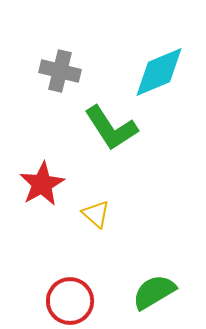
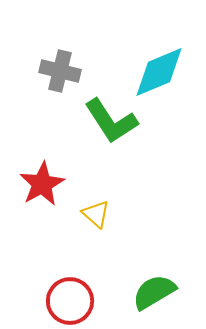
green L-shape: moved 7 px up
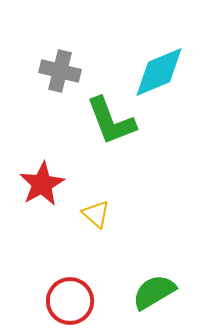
green L-shape: rotated 12 degrees clockwise
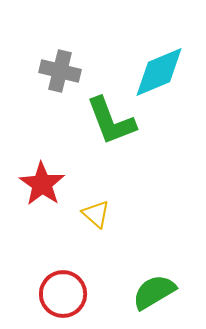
red star: rotated 9 degrees counterclockwise
red circle: moved 7 px left, 7 px up
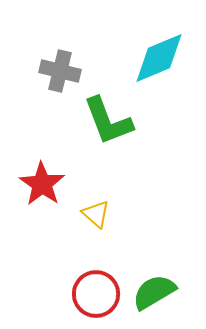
cyan diamond: moved 14 px up
green L-shape: moved 3 px left
red circle: moved 33 px right
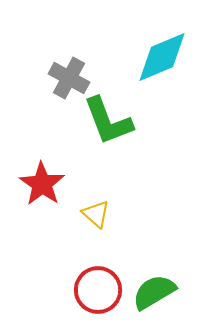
cyan diamond: moved 3 px right, 1 px up
gray cross: moved 9 px right, 7 px down; rotated 15 degrees clockwise
red circle: moved 2 px right, 4 px up
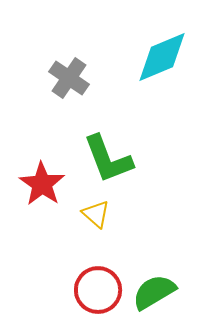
gray cross: rotated 6 degrees clockwise
green L-shape: moved 38 px down
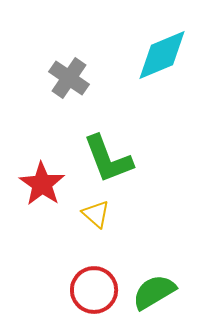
cyan diamond: moved 2 px up
red circle: moved 4 px left
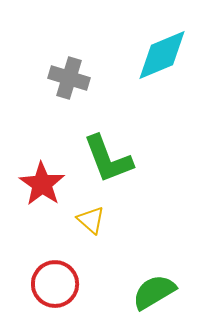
gray cross: rotated 18 degrees counterclockwise
yellow triangle: moved 5 px left, 6 px down
red circle: moved 39 px left, 6 px up
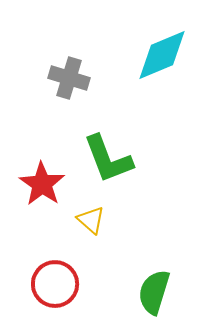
green semicircle: rotated 42 degrees counterclockwise
